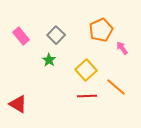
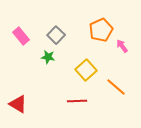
pink arrow: moved 2 px up
green star: moved 1 px left, 3 px up; rotated 24 degrees counterclockwise
red line: moved 10 px left, 5 px down
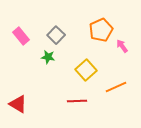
orange line: rotated 65 degrees counterclockwise
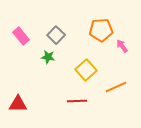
orange pentagon: rotated 20 degrees clockwise
red triangle: rotated 30 degrees counterclockwise
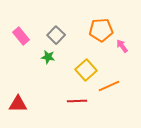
orange line: moved 7 px left, 1 px up
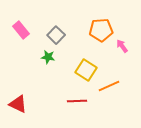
pink rectangle: moved 6 px up
yellow square: rotated 15 degrees counterclockwise
red triangle: rotated 24 degrees clockwise
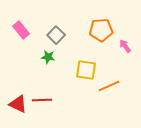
pink arrow: moved 3 px right
yellow square: rotated 25 degrees counterclockwise
red line: moved 35 px left, 1 px up
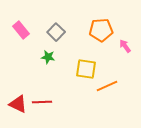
gray square: moved 3 px up
yellow square: moved 1 px up
orange line: moved 2 px left
red line: moved 2 px down
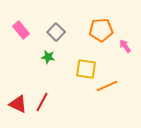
red line: rotated 60 degrees counterclockwise
